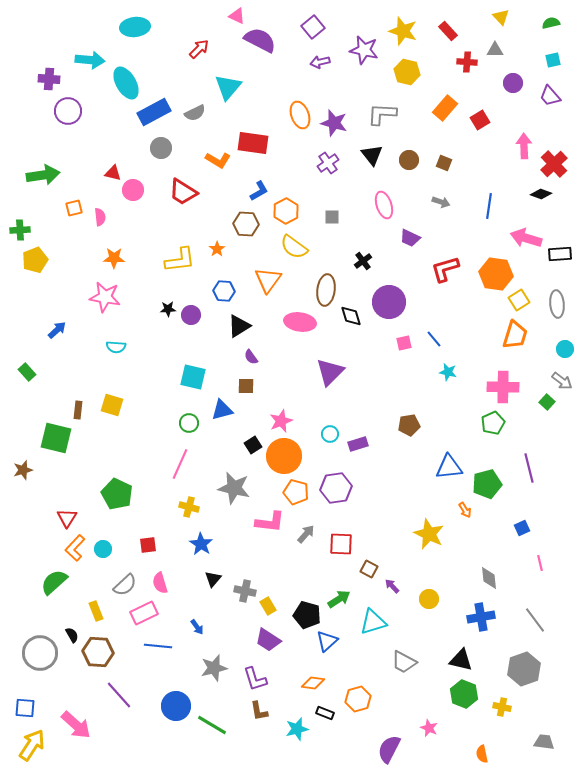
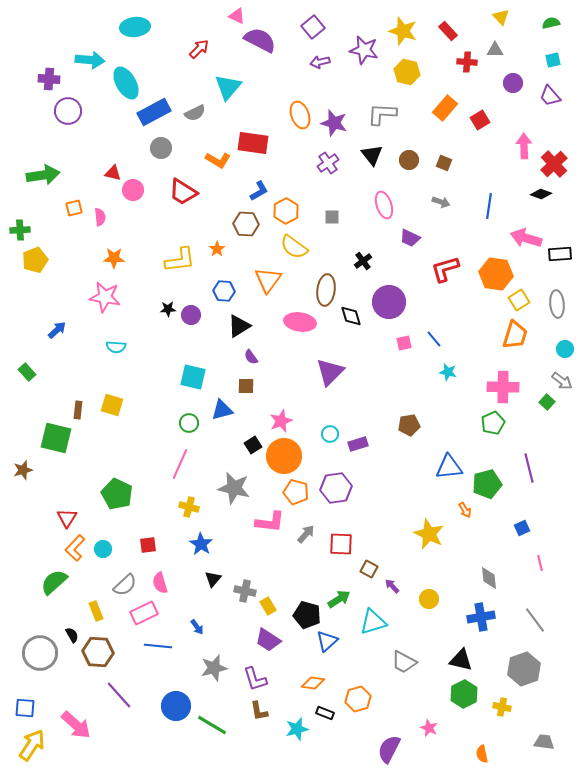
green hexagon at (464, 694): rotated 12 degrees clockwise
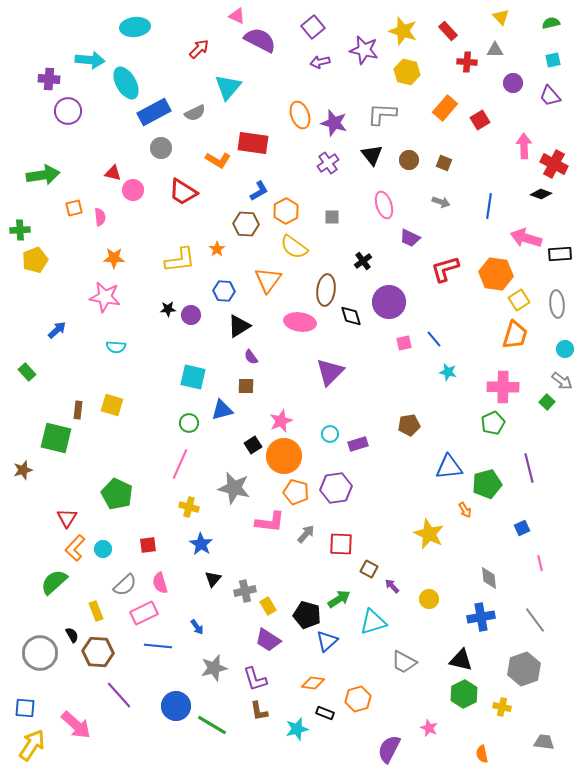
red cross at (554, 164): rotated 20 degrees counterclockwise
gray cross at (245, 591): rotated 25 degrees counterclockwise
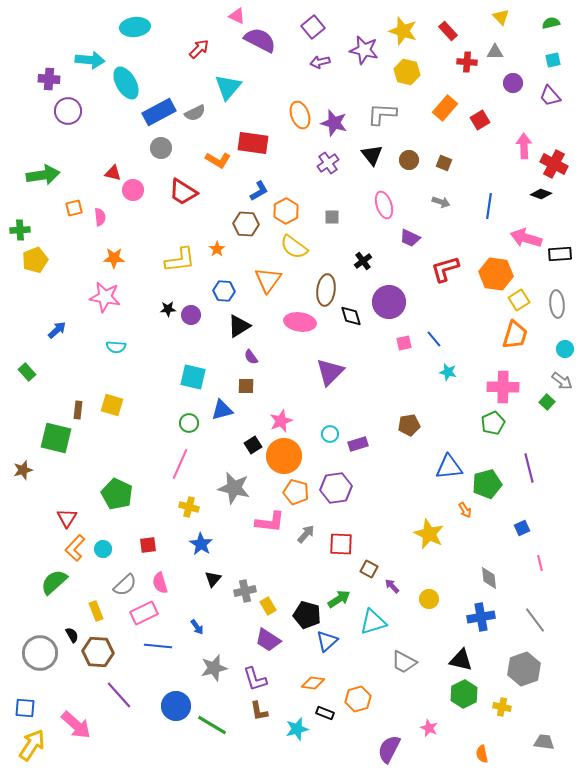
gray triangle at (495, 50): moved 2 px down
blue rectangle at (154, 112): moved 5 px right
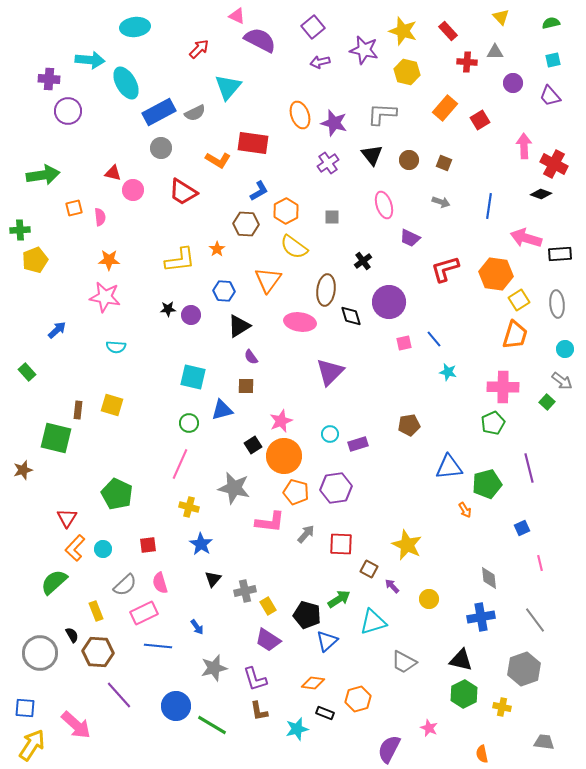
orange star at (114, 258): moved 5 px left, 2 px down
yellow star at (429, 534): moved 22 px left, 11 px down
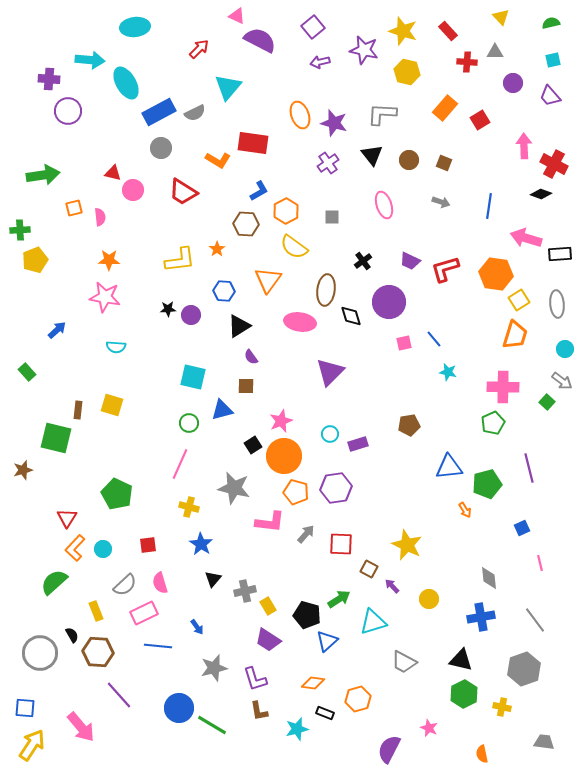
purple trapezoid at (410, 238): moved 23 px down
blue circle at (176, 706): moved 3 px right, 2 px down
pink arrow at (76, 725): moved 5 px right, 2 px down; rotated 8 degrees clockwise
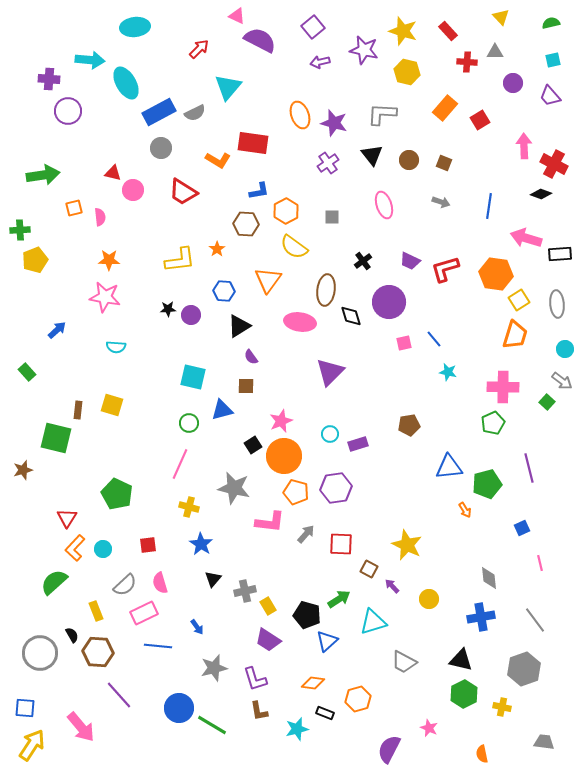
blue L-shape at (259, 191): rotated 20 degrees clockwise
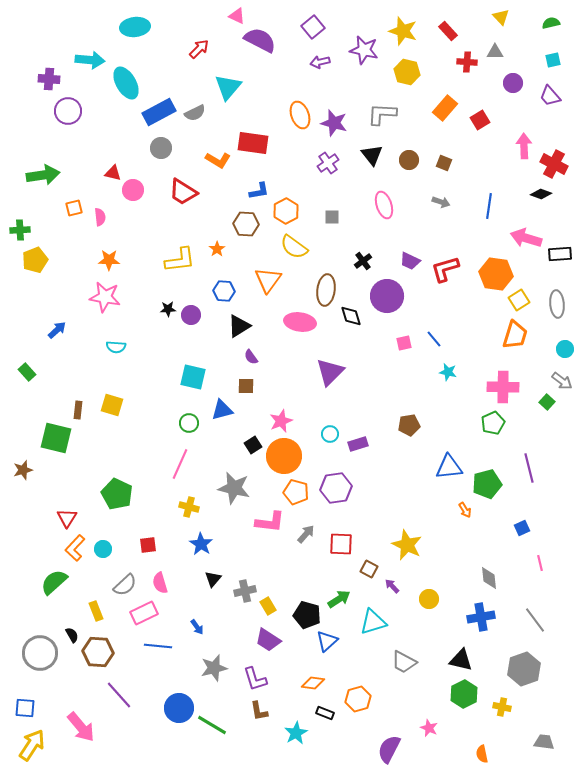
purple circle at (389, 302): moved 2 px left, 6 px up
cyan star at (297, 729): moved 1 px left, 4 px down; rotated 15 degrees counterclockwise
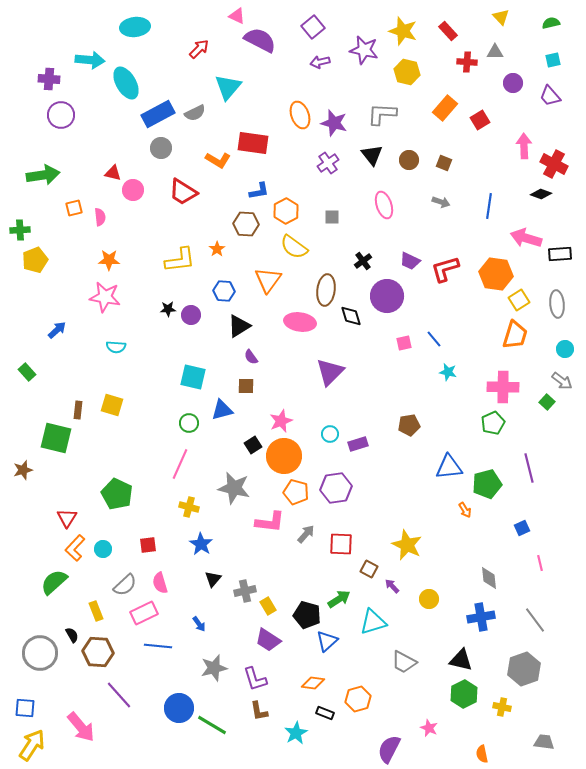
purple circle at (68, 111): moved 7 px left, 4 px down
blue rectangle at (159, 112): moved 1 px left, 2 px down
blue arrow at (197, 627): moved 2 px right, 3 px up
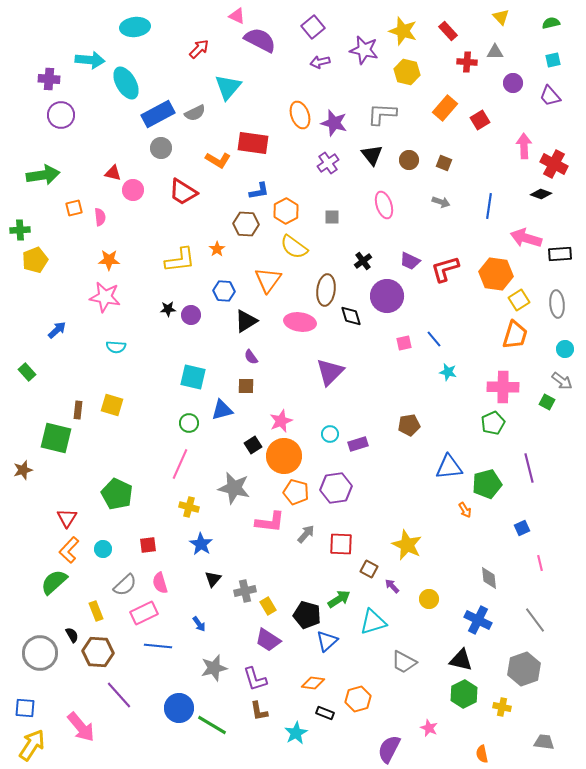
black triangle at (239, 326): moved 7 px right, 5 px up
green square at (547, 402): rotated 14 degrees counterclockwise
orange L-shape at (75, 548): moved 6 px left, 2 px down
blue cross at (481, 617): moved 3 px left, 3 px down; rotated 36 degrees clockwise
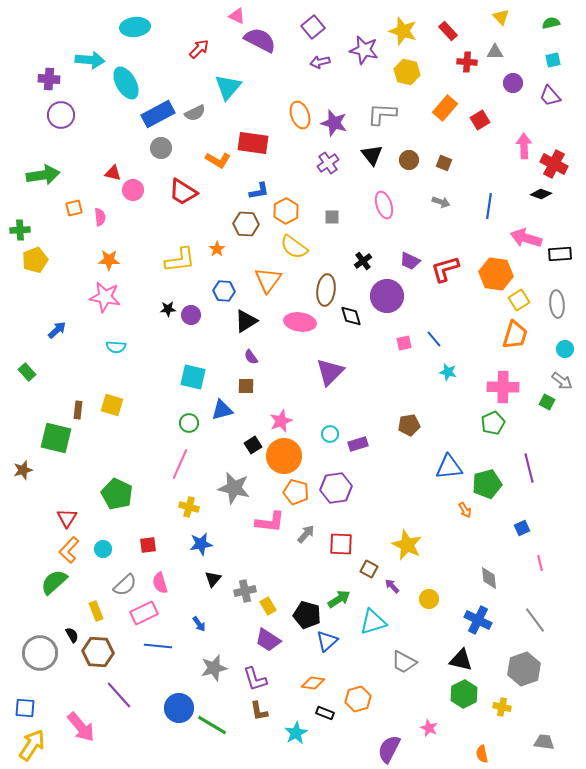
blue star at (201, 544): rotated 30 degrees clockwise
